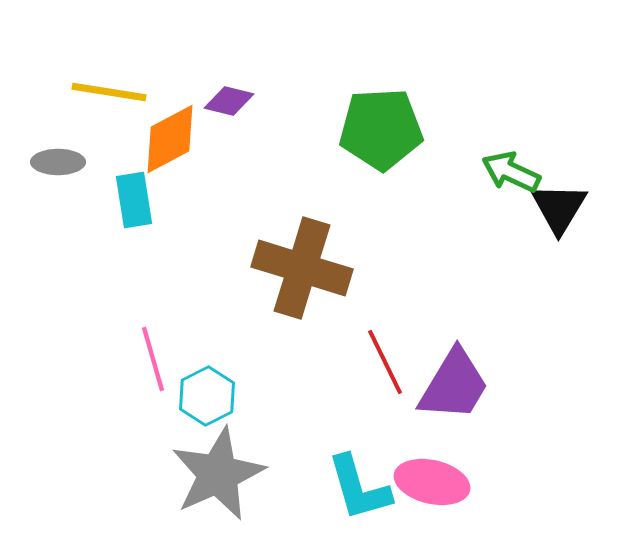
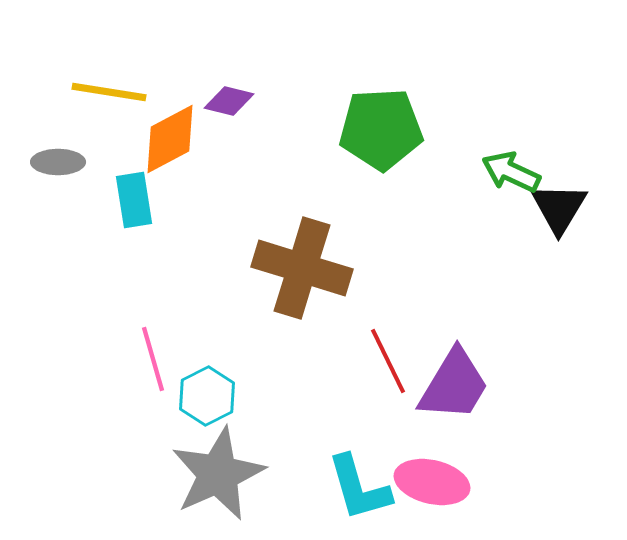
red line: moved 3 px right, 1 px up
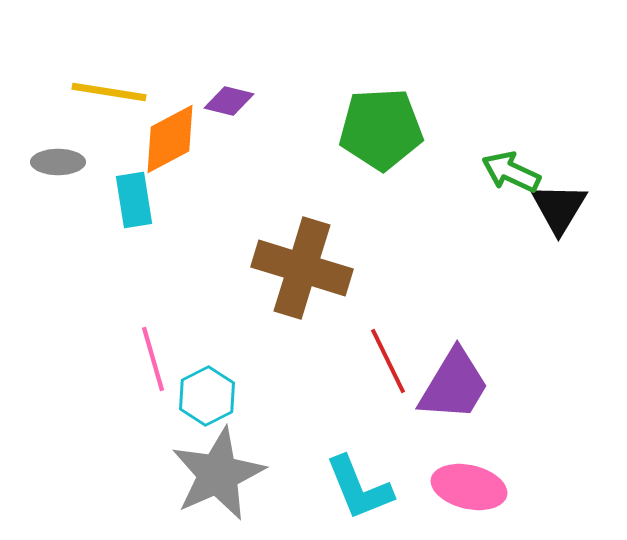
pink ellipse: moved 37 px right, 5 px down
cyan L-shape: rotated 6 degrees counterclockwise
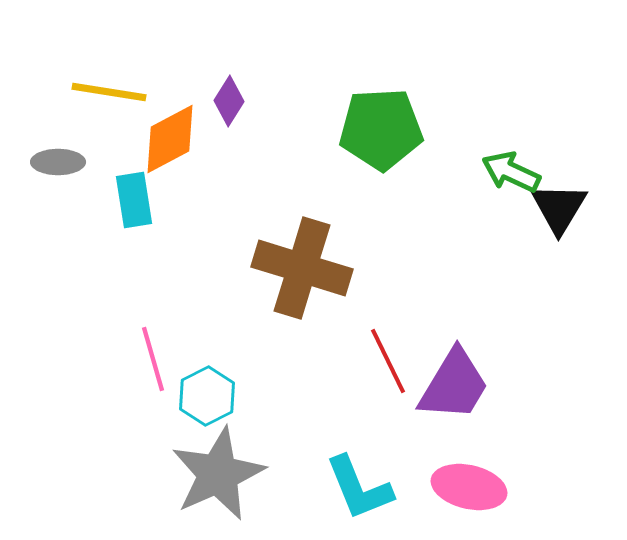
purple diamond: rotated 72 degrees counterclockwise
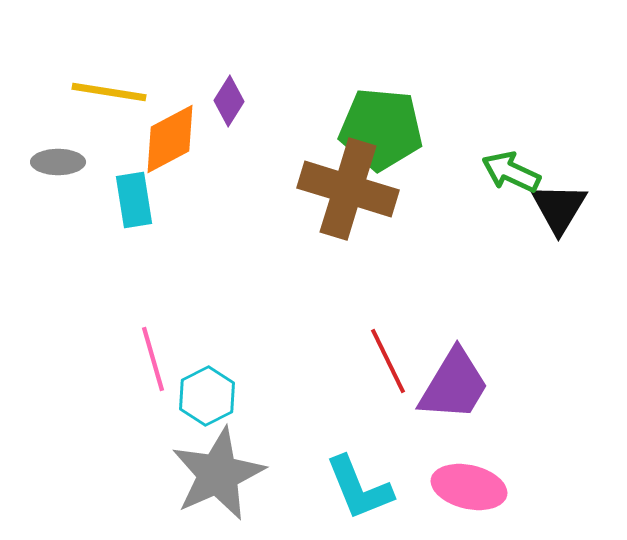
green pentagon: rotated 8 degrees clockwise
brown cross: moved 46 px right, 79 px up
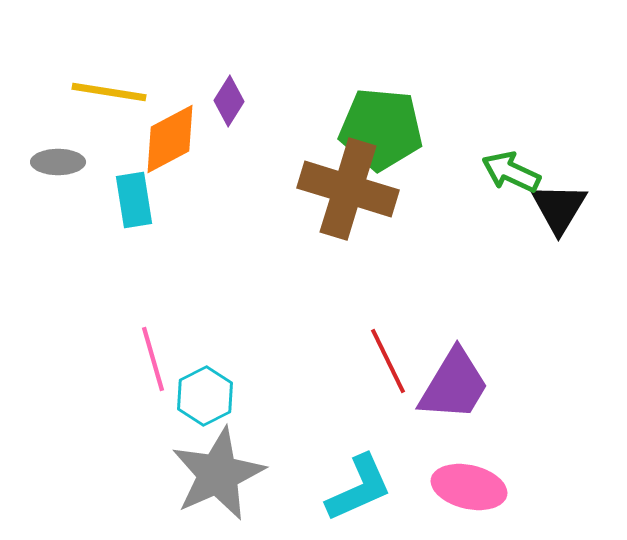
cyan hexagon: moved 2 px left
cyan L-shape: rotated 92 degrees counterclockwise
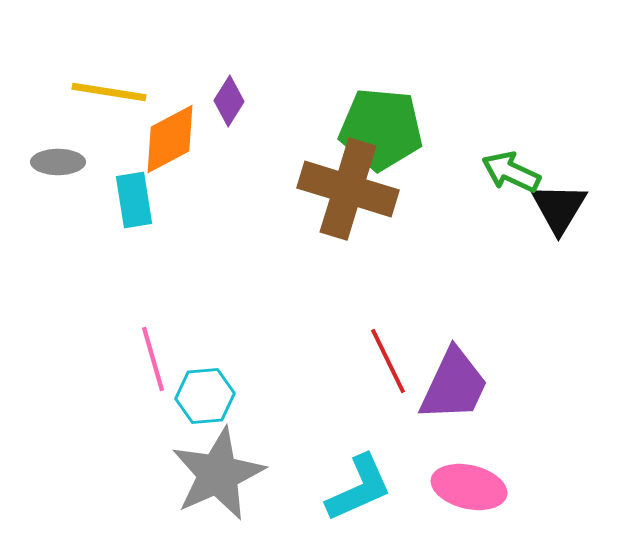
purple trapezoid: rotated 6 degrees counterclockwise
cyan hexagon: rotated 22 degrees clockwise
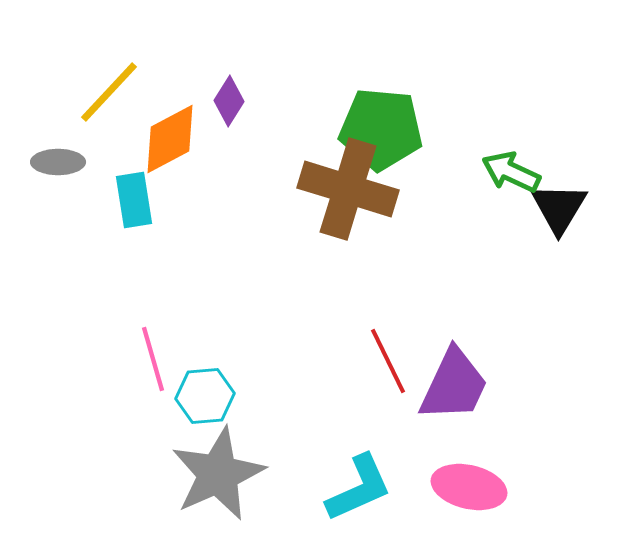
yellow line: rotated 56 degrees counterclockwise
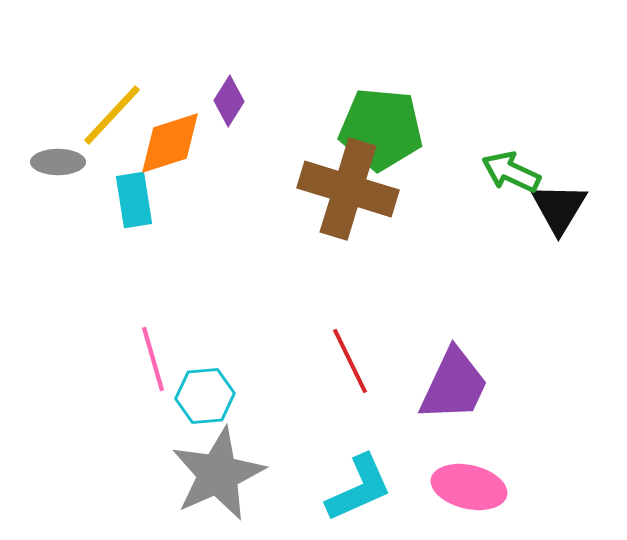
yellow line: moved 3 px right, 23 px down
orange diamond: moved 4 px down; rotated 10 degrees clockwise
red line: moved 38 px left
